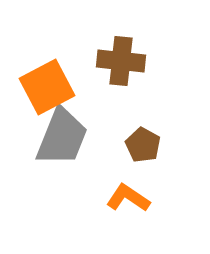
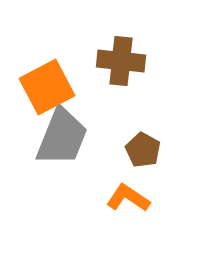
brown pentagon: moved 5 px down
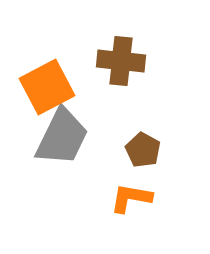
gray trapezoid: rotated 4 degrees clockwise
orange L-shape: moved 3 px right; rotated 24 degrees counterclockwise
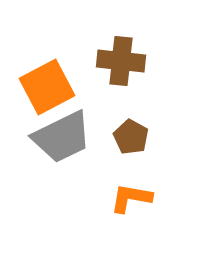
gray trapezoid: rotated 38 degrees clockwise
brown pentagon: moved 12 px left, 13 px up
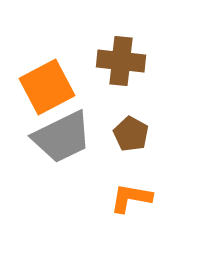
brown pentagon: moved 3 px up
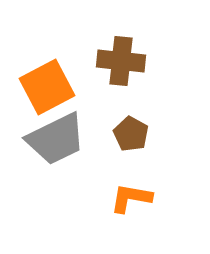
gray trapezoid: moved 6 px left, 2 px down
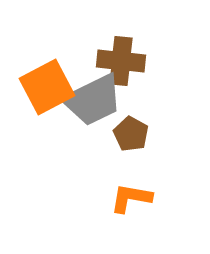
gray trapezoid: moved 37 px right, 39 px up
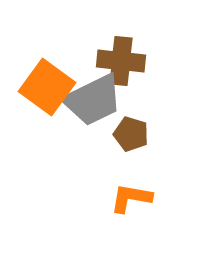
orange square: rotated 26 degrees counterclockwise
brown pentagon: rotated 12 degrees counterclockwise
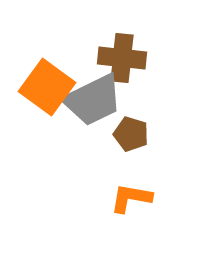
brown cross: moved 1 px right, 3 px up
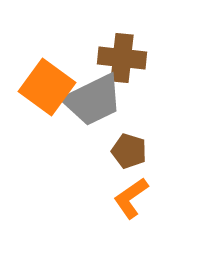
brown pentagon: moved 2 px left, 17 px down
orange L-shape: rotated 45 degrees counterclockwise
